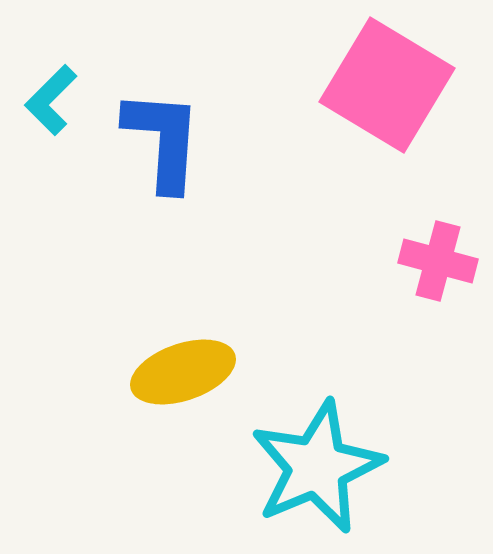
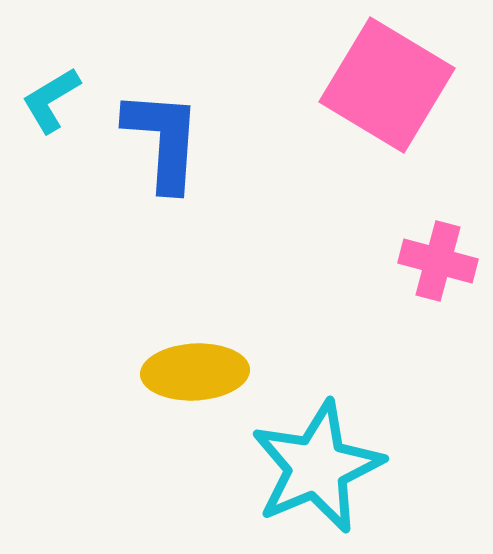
cyan L-shape: rotated 14 degrees clockwise
yellow ellipse: moved 12 px right; rotated 16 degrees clockwise
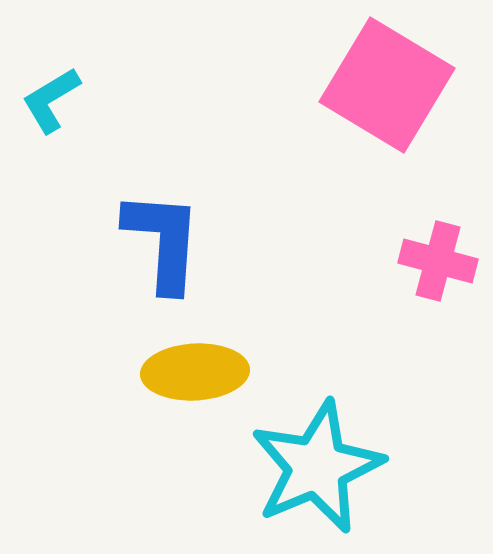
blue L-shape: moved 101 px down
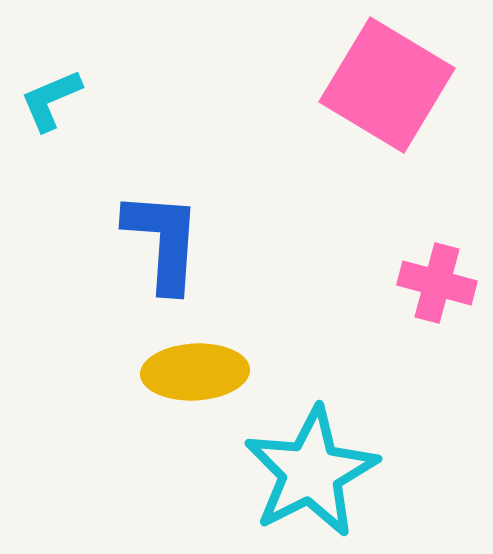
cyan L-shape: rotated 8 degrees clockwise
pink cross: moved 1 px left, 22 px down
cyan star: moved 6 px left, 5 px down; rotated 4 degrees counterclockwise
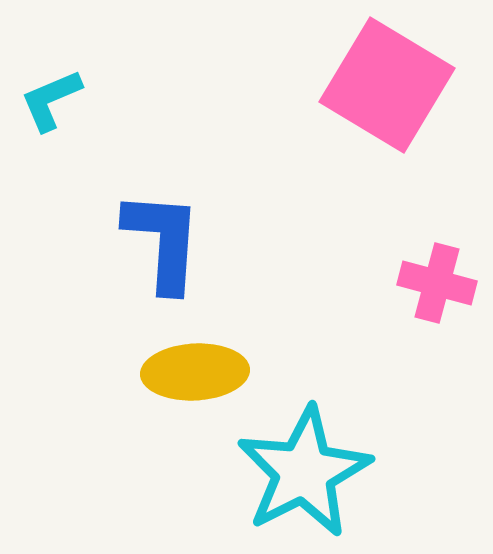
cyan star: moved 7 px left
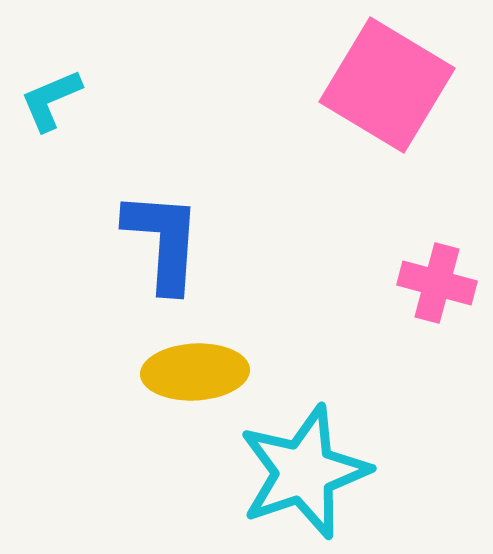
cyan star: rotated 8 degrees clockwise
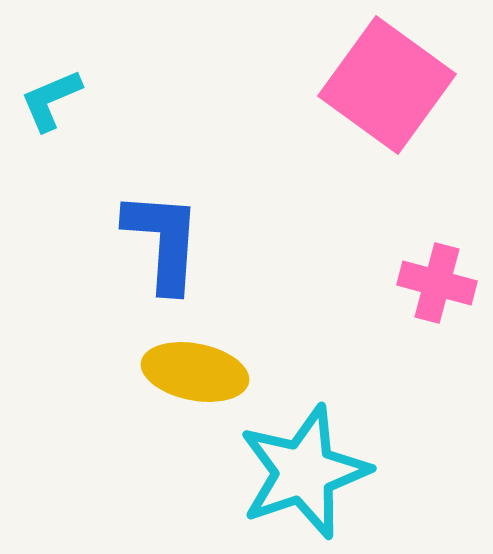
pink square: rotated 5 degrees clockwise
yellow ellipse: rotated 14 degrees clockwise
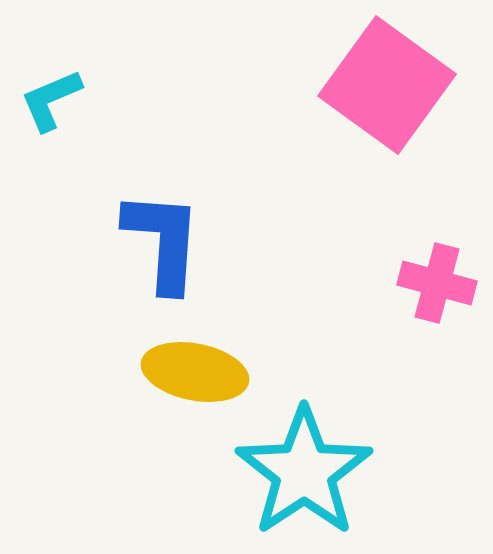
cyan star: rotated 15 degrees counterclockwise
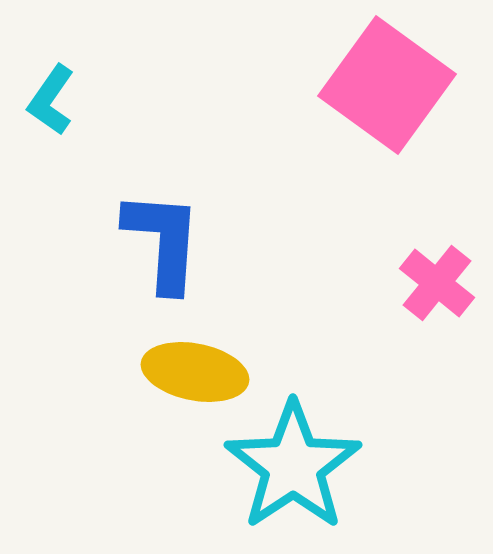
cyan L-shape: rotated 32 degrees counterclockwise
pink cross: rotated 24 degrees clockwise
cyan star: moved 11 px left, 6 px up
